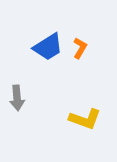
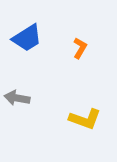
blue trapezoid: moved 21 px left, 9 px up
gray arrow: rotated 105 degrees clockwise
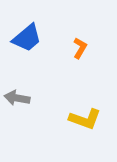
blue trapezoid: rotated 8 degrees counterclockwise
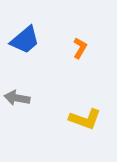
blue trapezoid: moved 2 px left, 2 px down
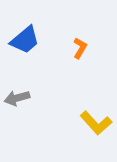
gray arrow: rotated 25 degrees counterclockwise
yellow L-shape: moved 11 px right, 4 px down; rotated 28 degrees clockwise
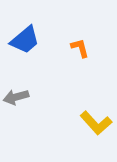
orange L-shape: rotated 45 degrees counterclockwise
gray arrow: moved 1 px left, 1 px up
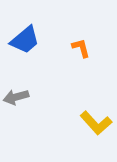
orange L-shape: moved 1 px right
